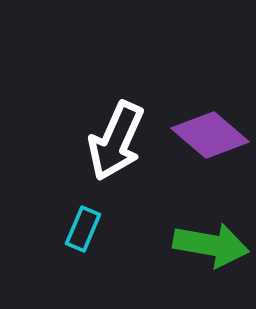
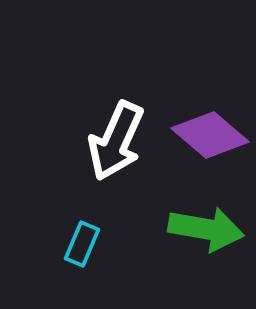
cyan rectangle: moved 1 px left, 15 px down
green arrow: moved 5 px left, 16 px up
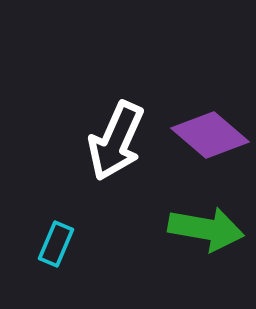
cyan rectangle: moved 26 px left
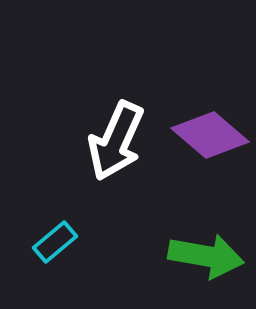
green arrow: moved 27 px down
cyan rectangle: moved 1 px left, 2 px up; rotated 27 degrees clockwise
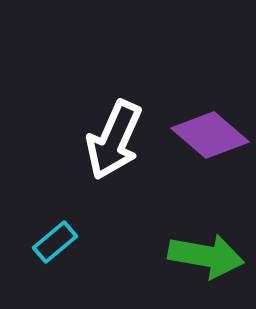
white arrow: moved 2 px left, 1 px up
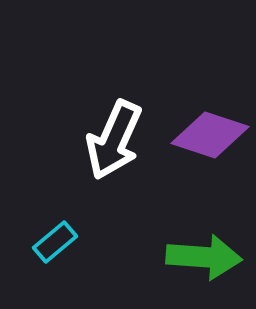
purple diamond: rotated 22 degrees counterclockwise
green arrow: moved 2 px left, 1 px down; rotated 6 degrees counterclockwise
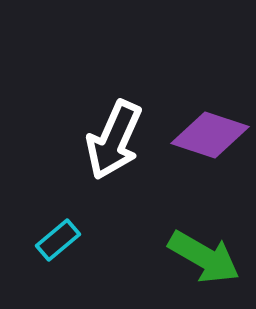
cyan rectangle: moved 3 px right, 2 px up
green arrow: rotated 26 degrees clockwise
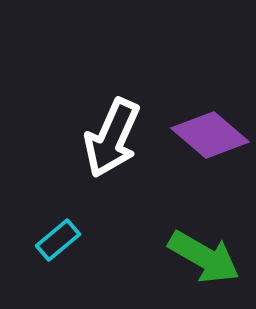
purple diamond: rotated 22 degrees clockwise
white arrow: moved 2 px left, 2 px up
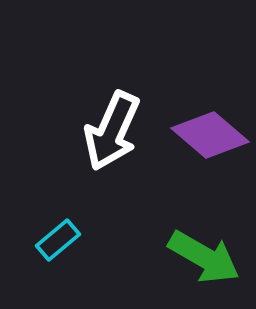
white arrow: moved 7 px up
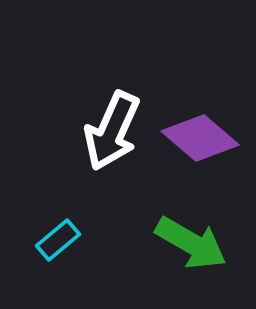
purple diamond: moved 10 px left, 3 px down
green arrow: moved 13 px left, 14 px up
